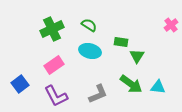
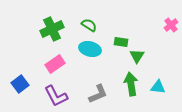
cyan ellipse: moved 2 px up
pink rectangle: moved 1 px right, 1 px up
green arrow: rotated 135 degrees counterclockwise
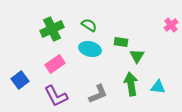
blue square: moved 4 px up
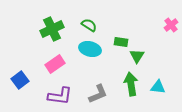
purple L-shape: moved 4 px right; rotated 55 degrees counterclockwise
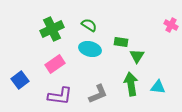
pink cross: rotated 24 degrees counterclockwise
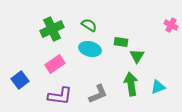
cyan triangle: rotated 28 degrees counterclockwise
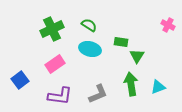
pink cross: moved 3 px left
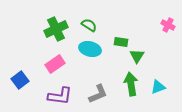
green cross: moved 4 px right
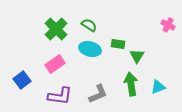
green cross: rotated 20 degrees counterclockwise
green rectangle: moved 3 px left, 2 px down
blue square: moved 2 px right
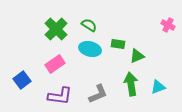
green triangle: rotated 35 degrees clockwise
